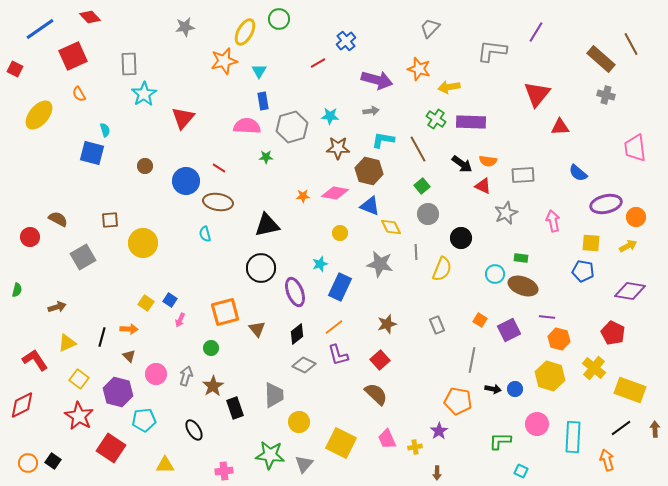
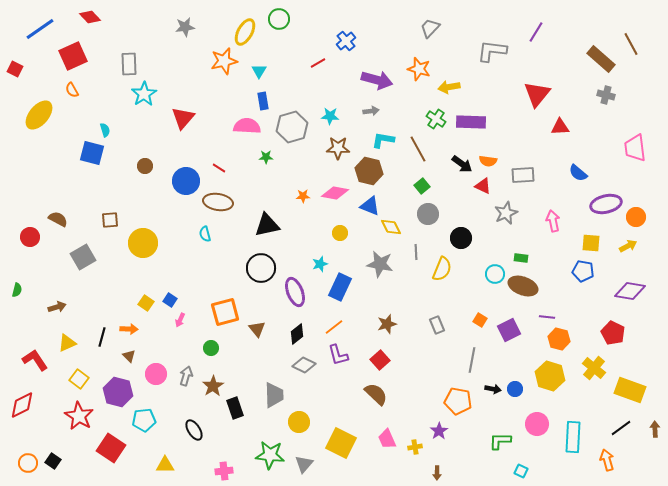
orange semicircle at (79, 94): moved 7 px left, 4 px up
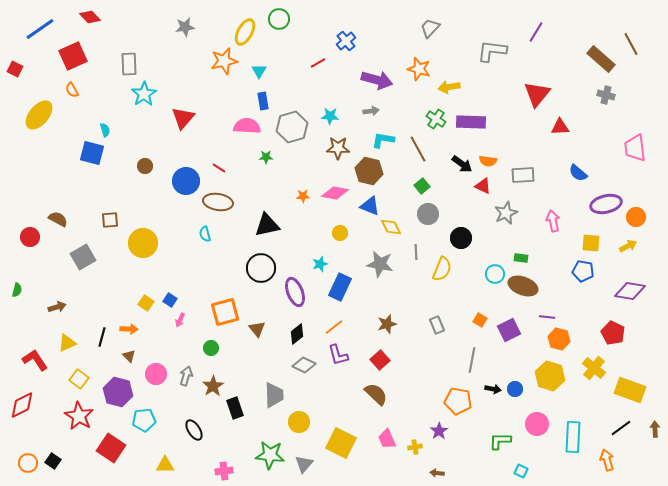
brown arrow at (437, 473): rotated 96 degrees clockwise
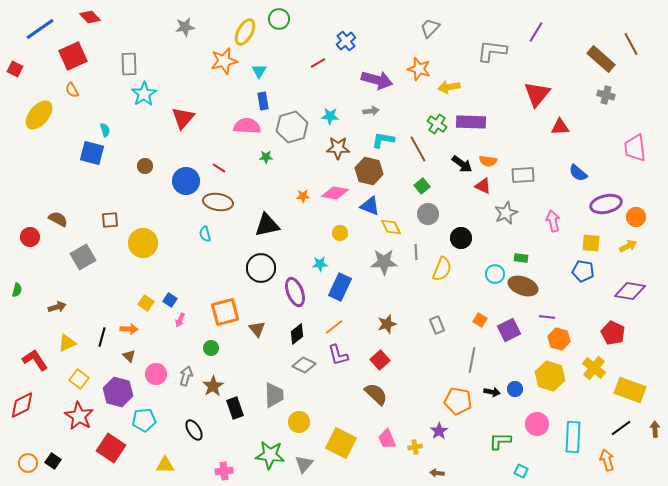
green cross at (436, 119): moved 1 px right, 5 px down
cyan star at (320, 264): rotated 14 degrees clockwise
gray star at (380, 264): moved 4 px right, 2 px up; rotated 12 degrees counterclockwise
black arrow at (493, 389): moved 1 px left, 3 px down
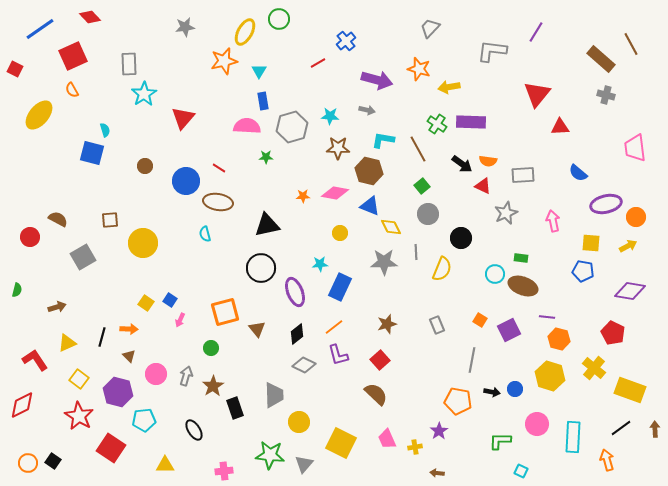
gray arrow at (371, 111): moved 4 px left, 1 px up; rotated 21 degrees clockwise
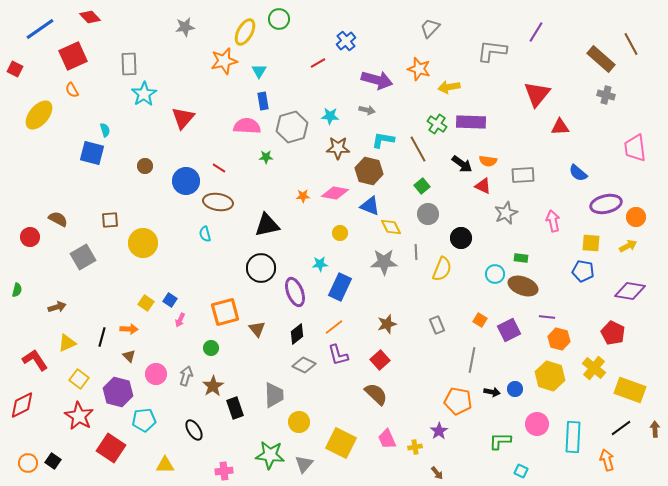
brown arrow at (437, 473): rotated 136 degrees counterclockwise
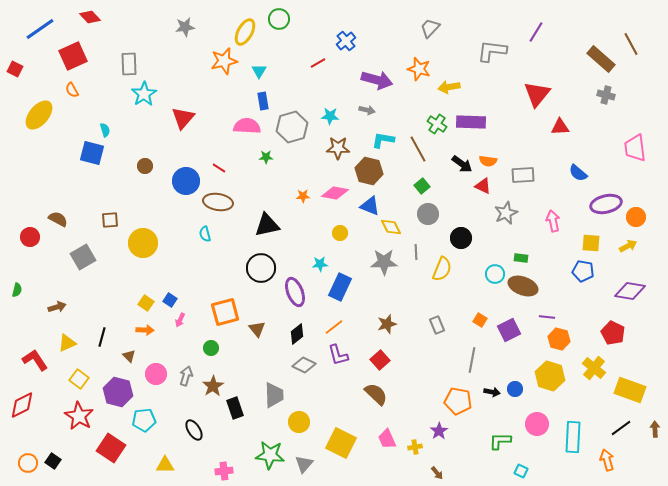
orange arrow at (129, 329): moved 16 px right, 1 px down
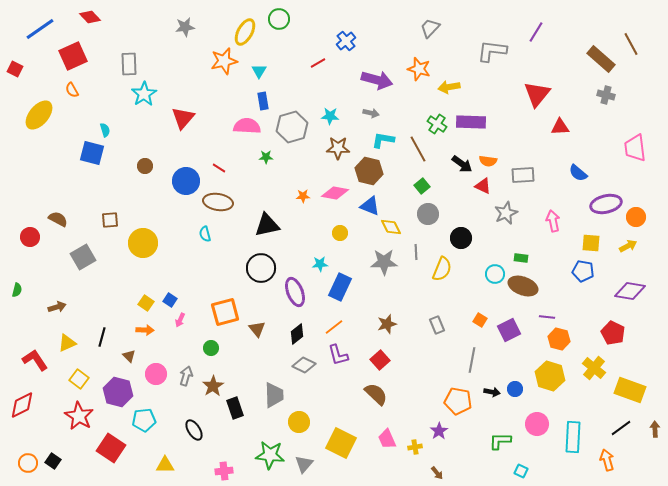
gray arrow at (367, 110): moved 4 px right, 3 px down
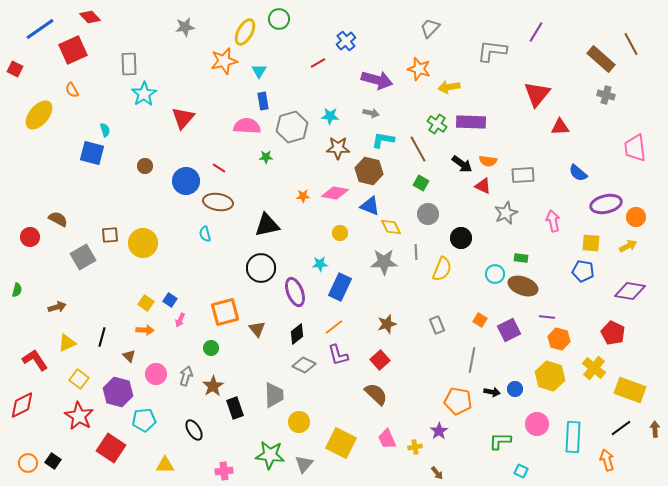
red square at (73, 56): moved 6 px up
green square at (422, 186): moved 1 px left, 3 px up; rotated 21 degrees counterclockwise
brown square at (110, 220): moved 15 px down
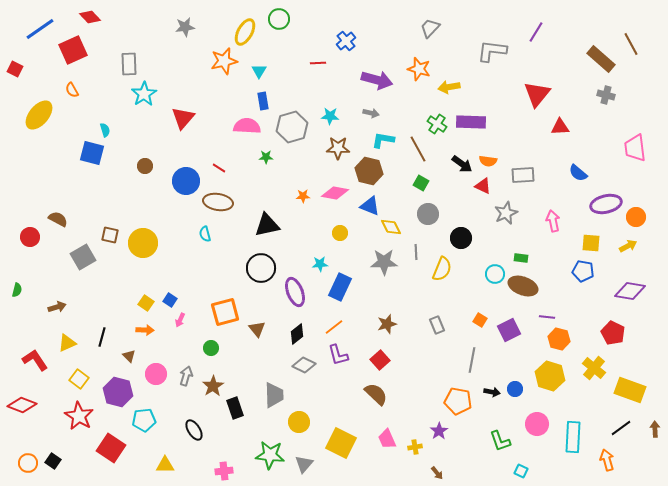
red line at (318, 63): rotated 28 degrees clockwise
brown square at (110, 235): rotated 18 degrees clockwise
red diamond at (22, 405): rotated 48 degrees clockwise
green L-shape at (500, 441): rotated 110 degrees counterclockwise
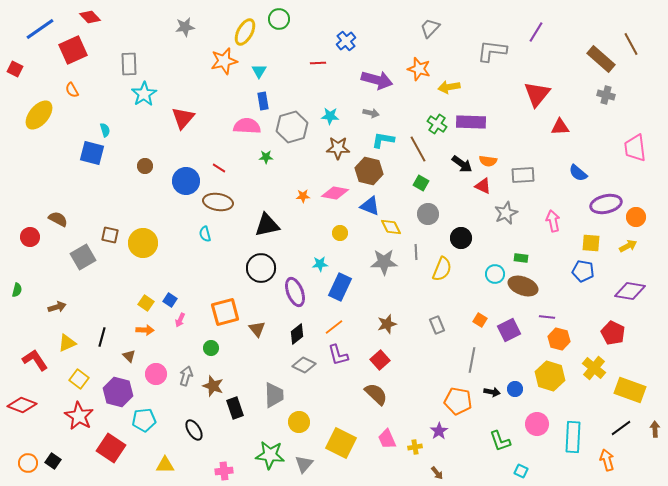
brown star at (213, 386): rotated 20 degrees counterclockwise
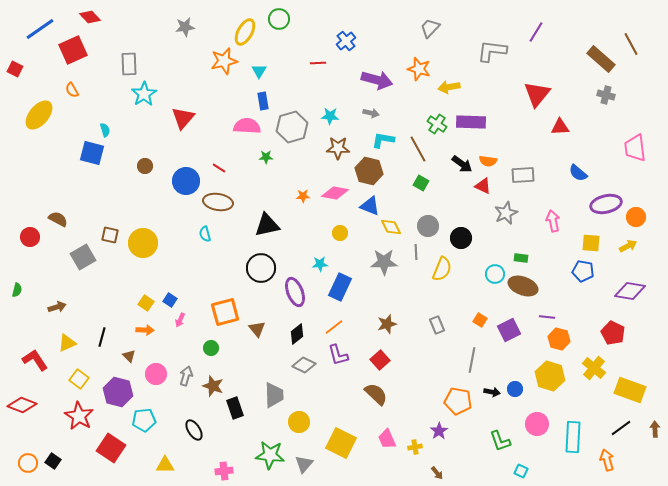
gray circle at (428, 214): moved 12 px down
